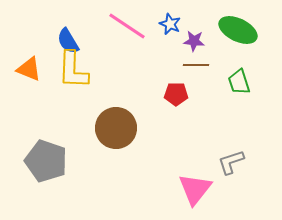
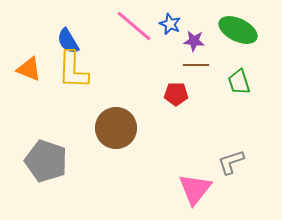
pink line: moved 7 px right; rotated 6 degrees clockwise
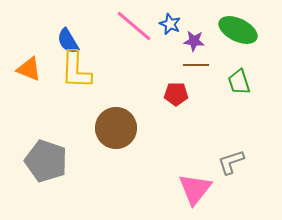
yellow L-shape: moved 3 px right
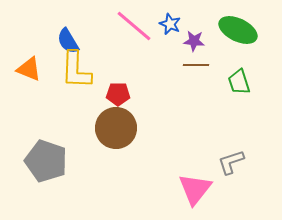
red pentagon: moved 58 px left
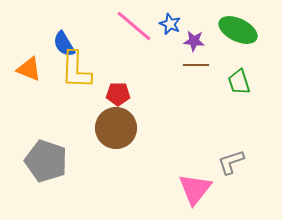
blue semicircle: moved 4 px left, 3 px down
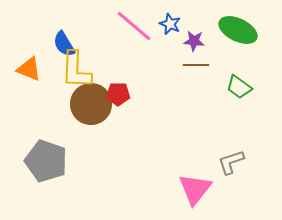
green trapezoid: moved 5 px down; rotated 36 degrees counterclockwise
brown circle: moved 25 px left, 24 px up
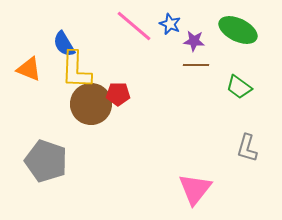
gray L-shape: moved 16 px right, 14 px up; rotated 56 degrees counterclockwise
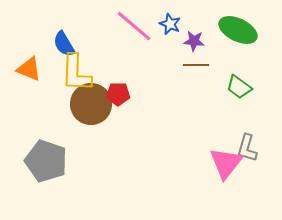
yellow L-shape: moved 3 px down
pink triangle: moved 31 px right, 26 px up
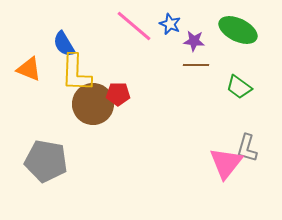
brown circle: moved 2 px right
gray pentagon: rotated 9 degrees counterclockwise
